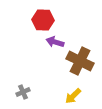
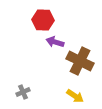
yellow arrow: moved 2 px right; rotated 102 degrees counterclockwise
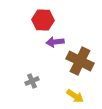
purple arrow: rotated 24 degrees counterclockwise
gray cross: moved 9 px right, 11 px up
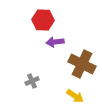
brown cross: moved 2 px right, 3 px down
